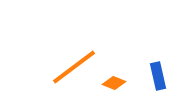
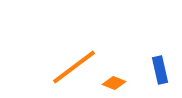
blue rectangle: moved 2 px right, 6 px up
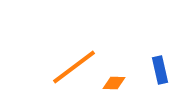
orange diamond: rotated 20 degrees counterclockwise
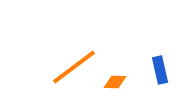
orange diamond: moved 1 px right, 1 px up
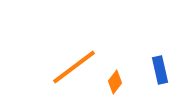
orange diamond: rotated 55 degrees counterclockwise
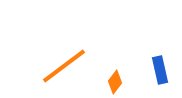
orange line: moved 10 px left, 1 px up
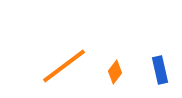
orange diamond: moved 10 px up
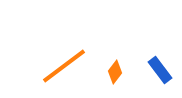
blue rectangle: rotated 24 degrees counterclockwise
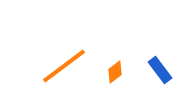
orange diamond: rotated 15 degrees clockwise
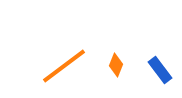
orange diamond: moved 1 px right, 7 px up; rotated 30 degrees counterclockwise
